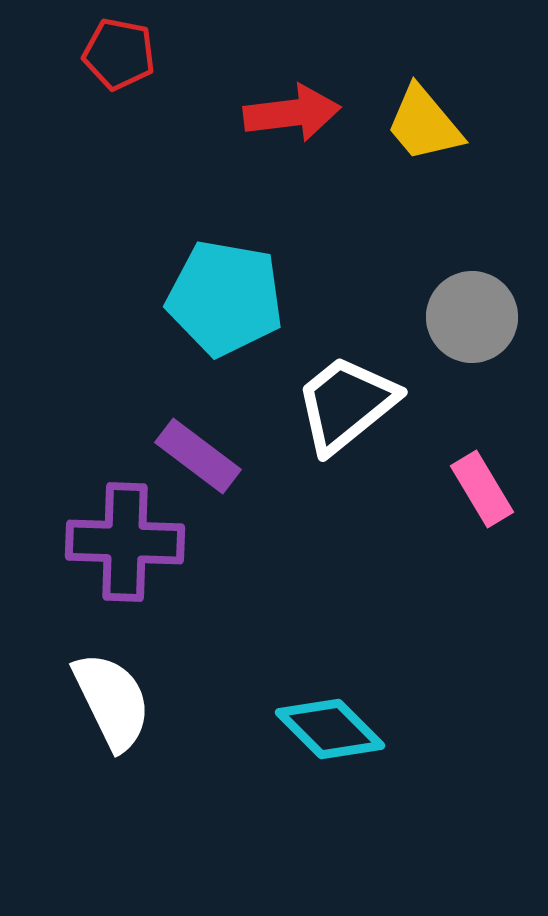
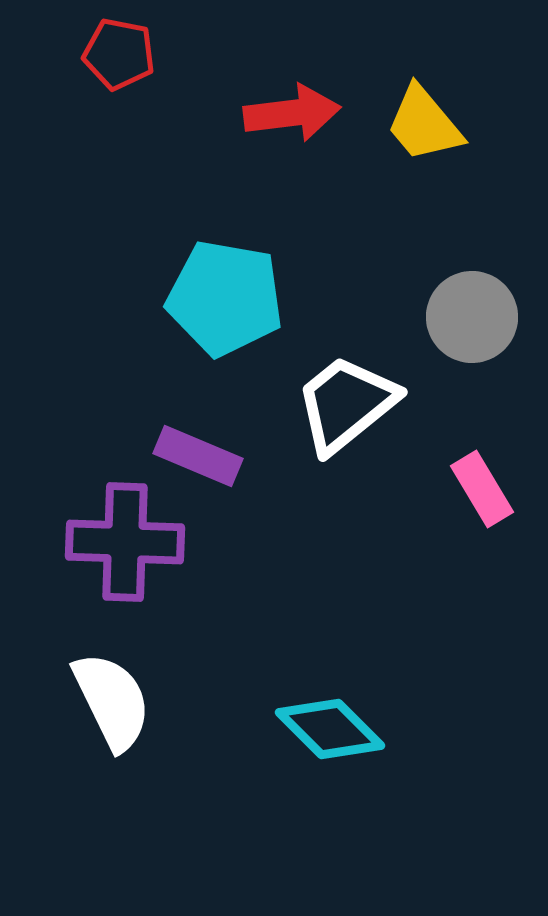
purple rectangle: rotated 14 degrees counterclockwise
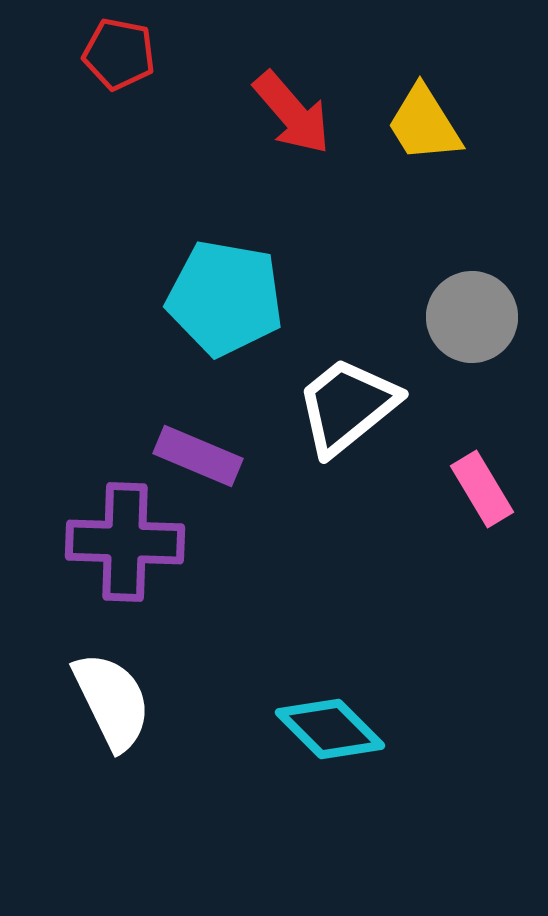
red arrow: rotated 56 degrees clockwise
yellow trapezoid: rotated 8 degrees clockwise
white trapezoid: moved 1 px right, 2 px down
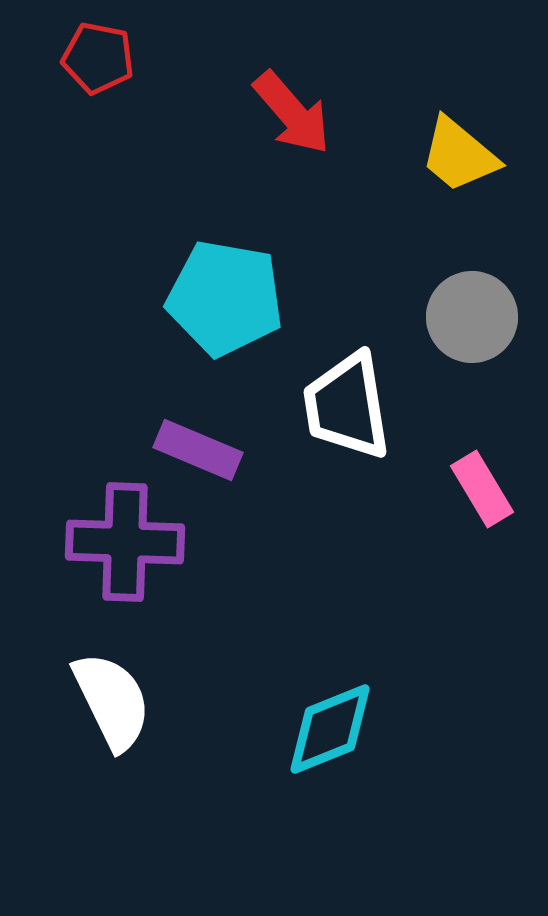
red pentagon: moved 21 px left, 4 px down
yellow trapezoid: moved 35 px right, 31 px down; rotated 18 degrees counterclockwise
white trapezoid: rotated 60 degrees counterclockwise
purple rectangle: moved 6 px up
cyan diamond: rotated 67 degrees counterclockwise
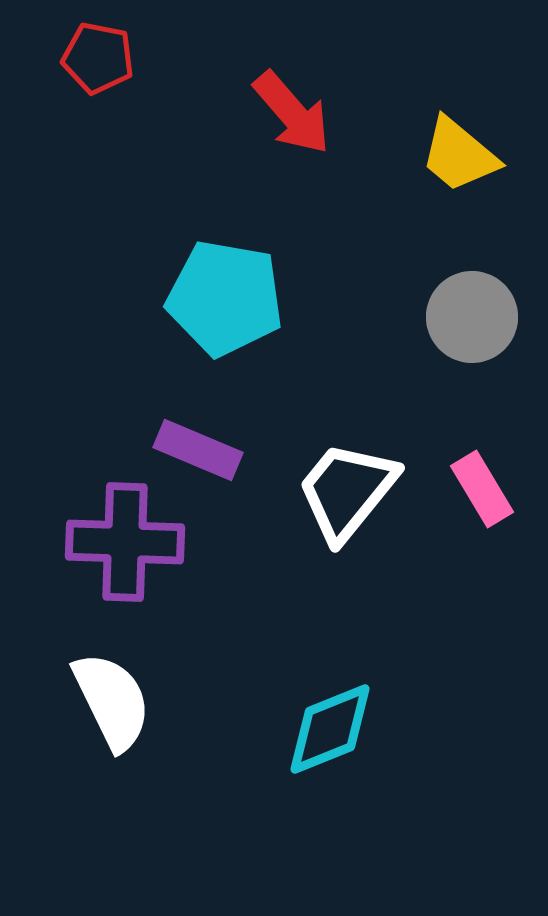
white trapezoid: moved 85 px down; rotated 48 degrees clockwise
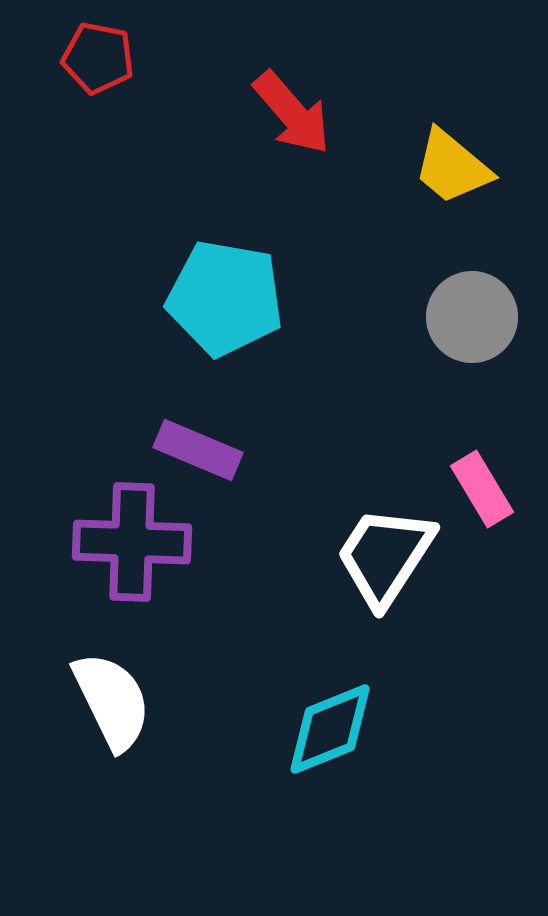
yellow trapezoid: moved 7 px left, 12 px down
white trapezoid: moved 38 px right, 65 px down; rotated 6 degrees counterclockwise
purple cross: moved 7 px right
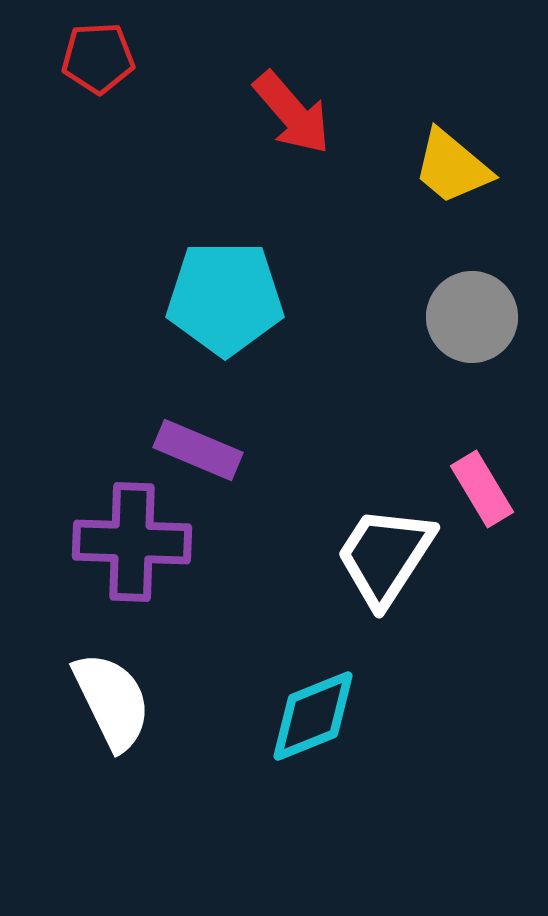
red pentagon: rotated 14 degrees counterclockwise
cyan pentagon: rotated 10 degrees counterclockwise
cyan diamond: moved 17 px left, 13 px up
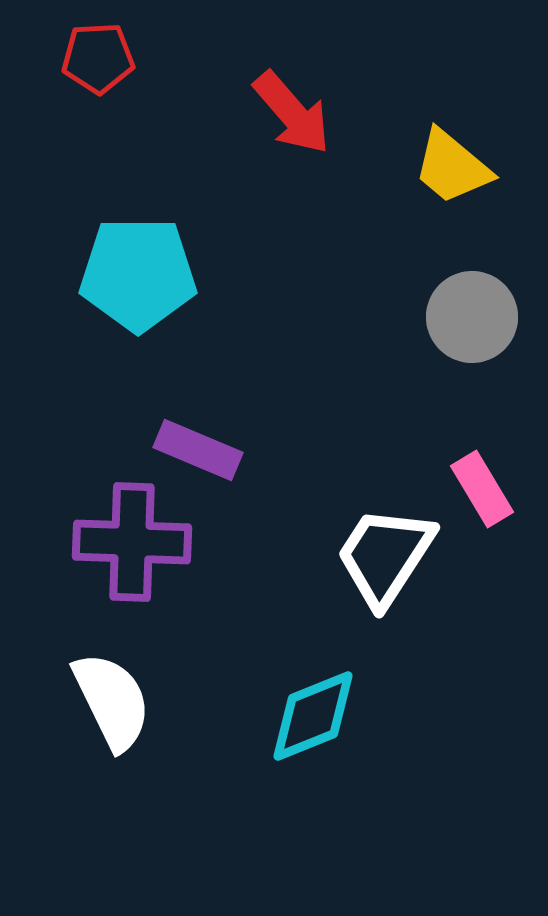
cyan pentagon: moved 87 px left, 24 px up
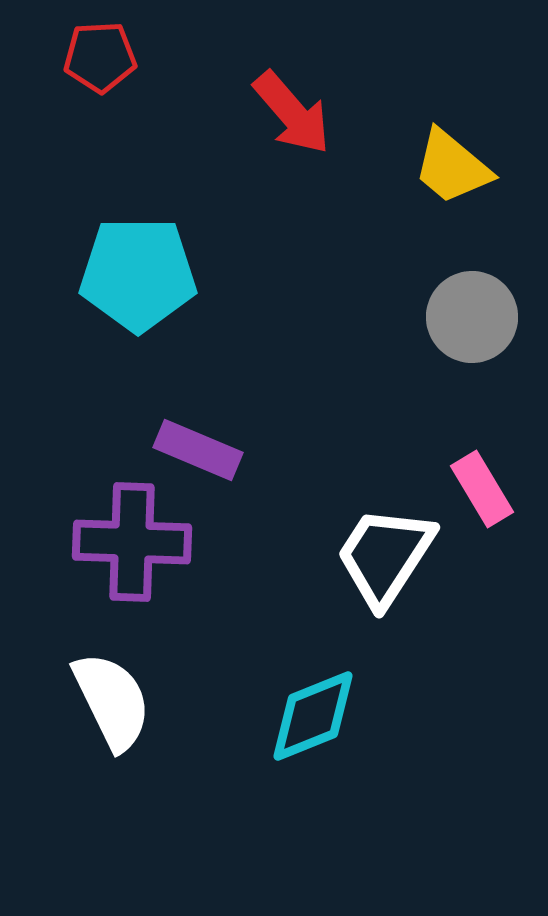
red pentagon: moved 2 px right, 1 px up
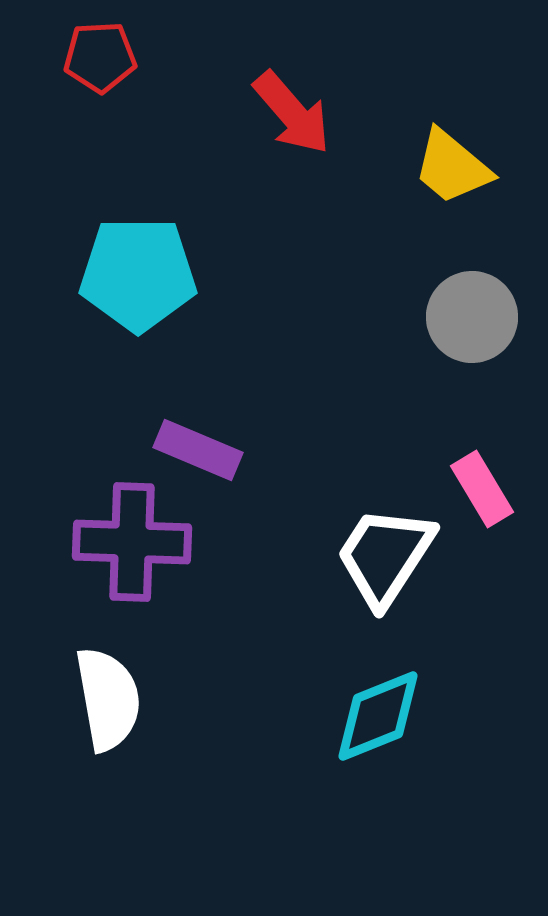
white semicircle: moved 4 px left, 2 px up; rotated 16 degrees clockwise
cyan diamond: moved 65 px right
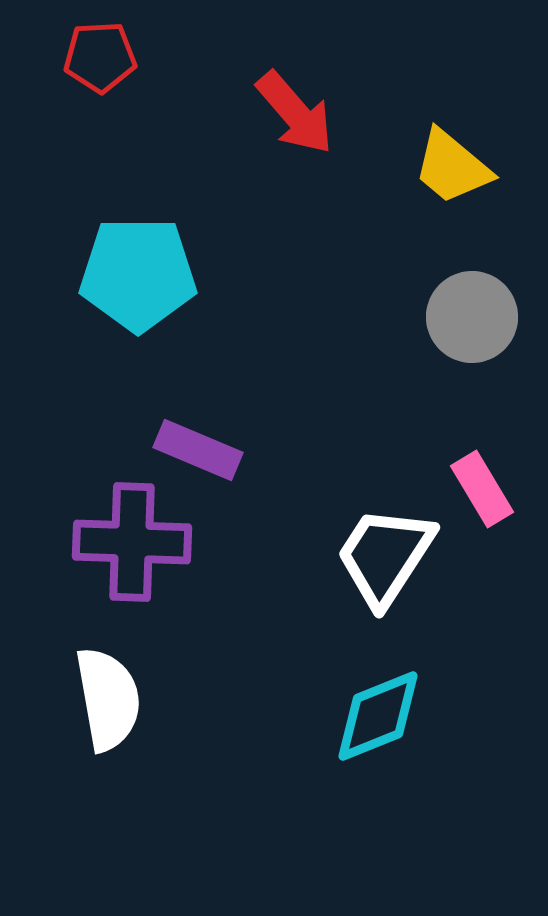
red arrow: moved 3 px right
